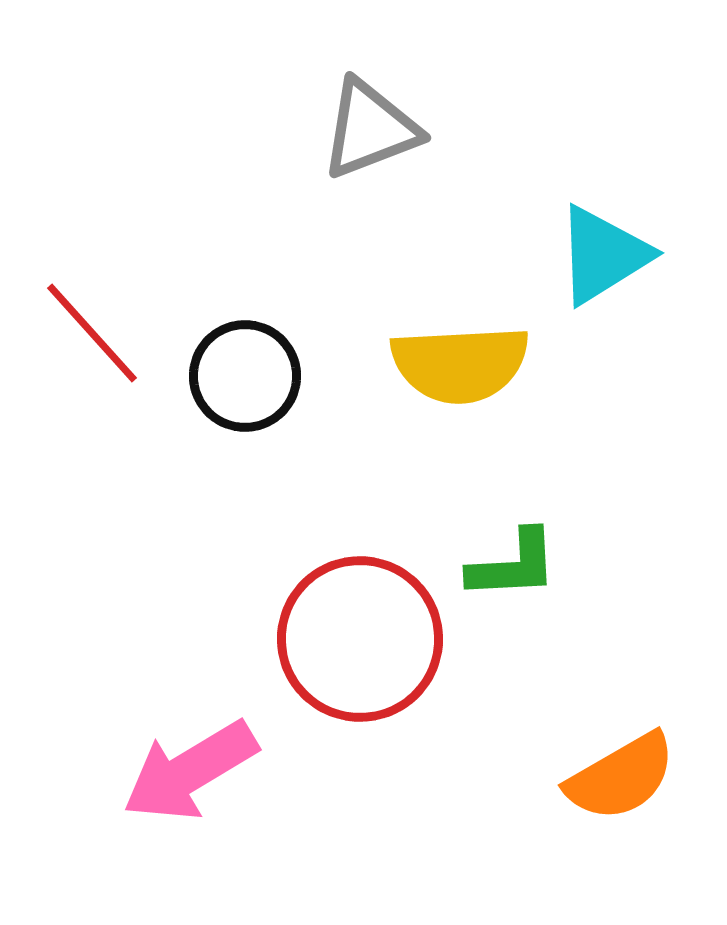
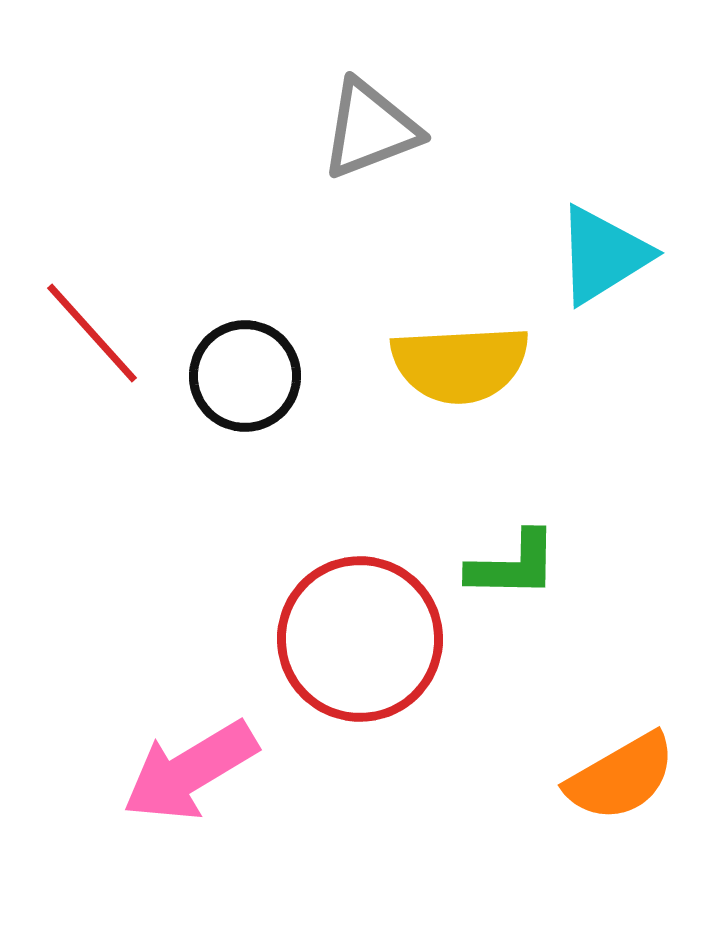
green L-shape: rotated 4 degrees clockwise
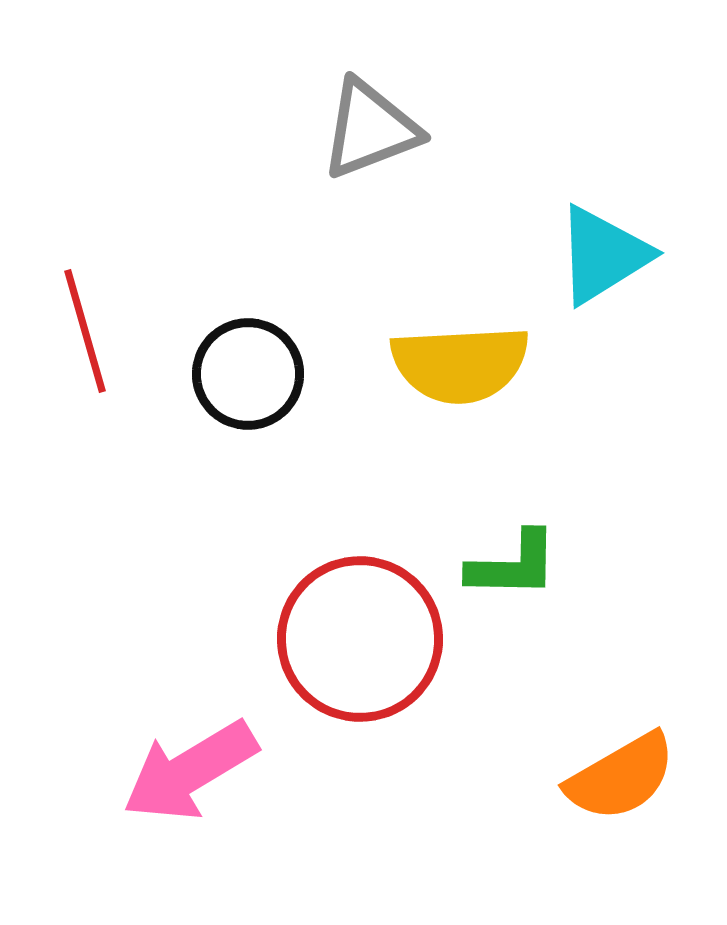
red line: moved 7 px left, 2 px up; rotated 26 degrees clockwise
black circle: moved 3 px right, 2 px up
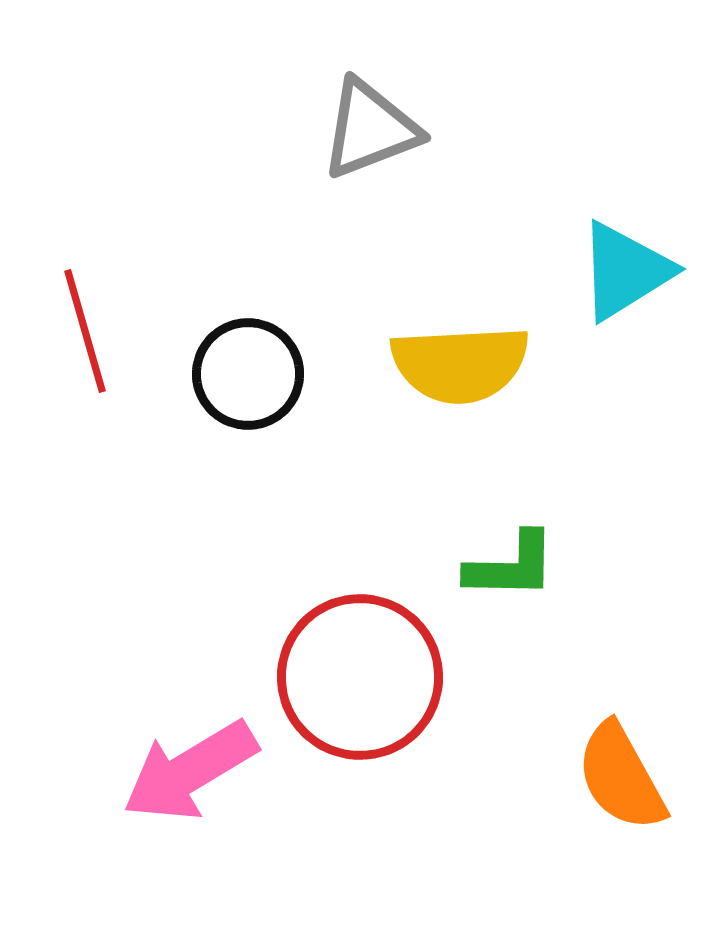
cyan triangle: moved 22 px right, 16 px down
green L-shape: moved 2 px left, 1 px down
red circle: moved 38 px down
orange semicircle: rotated 91 degrees clockwise
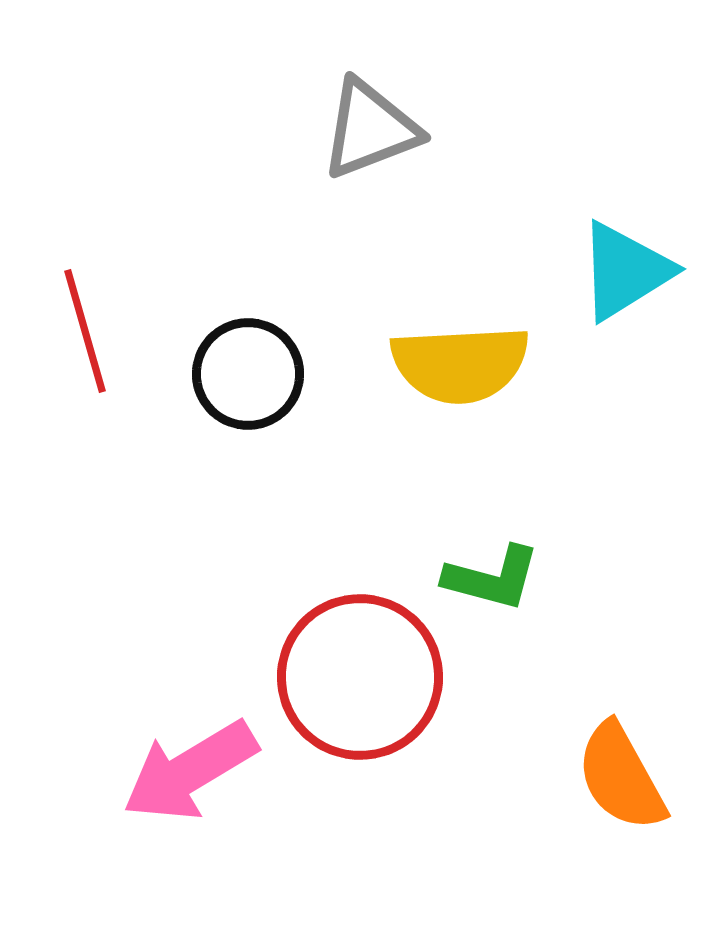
green L-shape: moved 19 px left, 12 px down; rotated 14 degrees clockwise
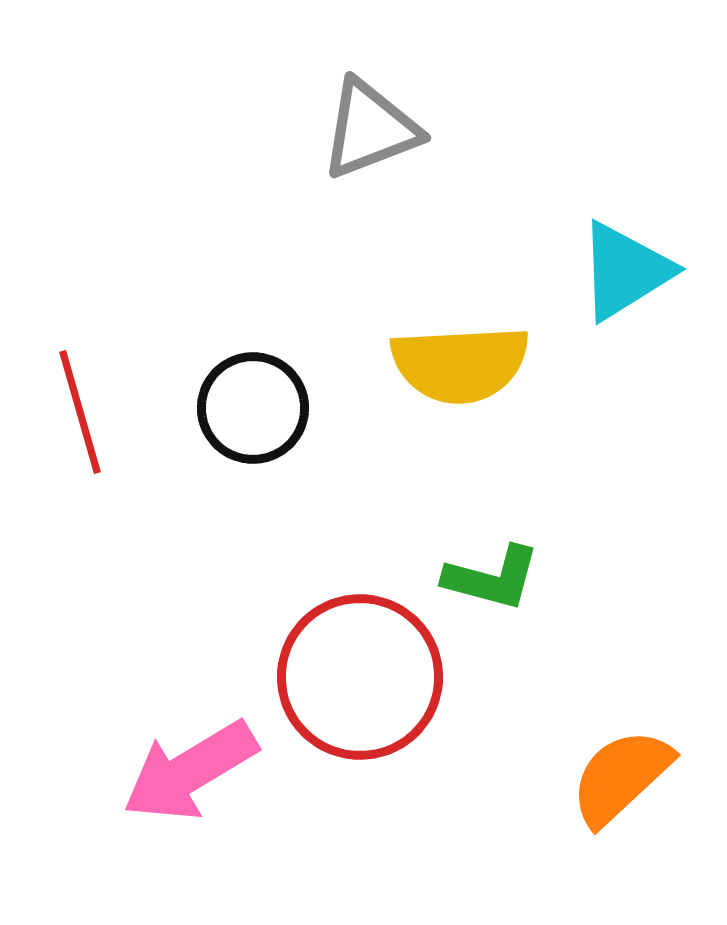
red line: moved 5 px left, 81 px down
black circle: moved 5 px right, 34 px down
orange semicircle: rotated 76 degrees clockwise
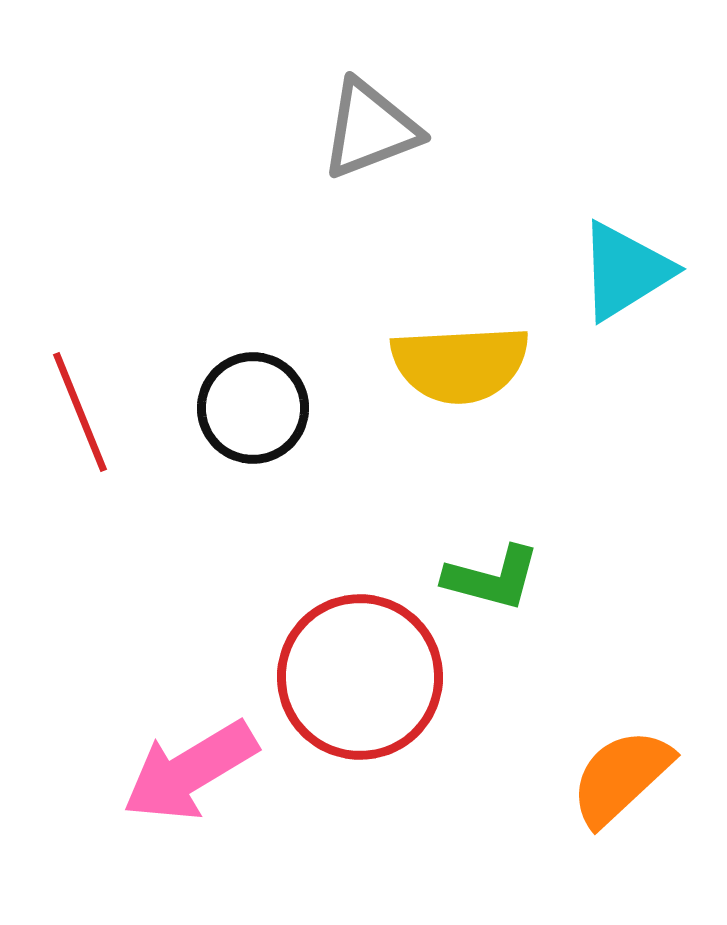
red line: rotated 6 degrees counterclockwise
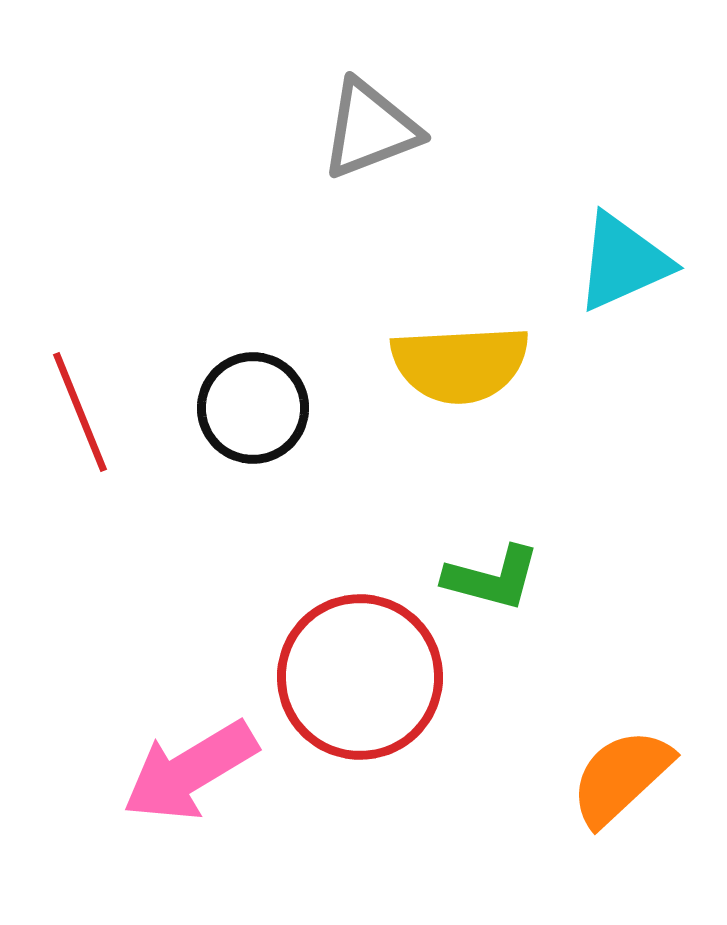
cyan triangle: moved 2 px left, 9 px up; rotated 8 degrees clockwise
